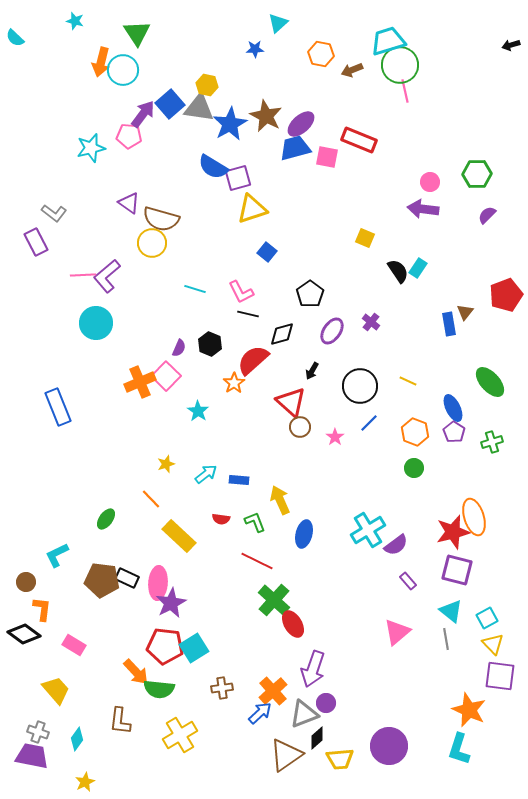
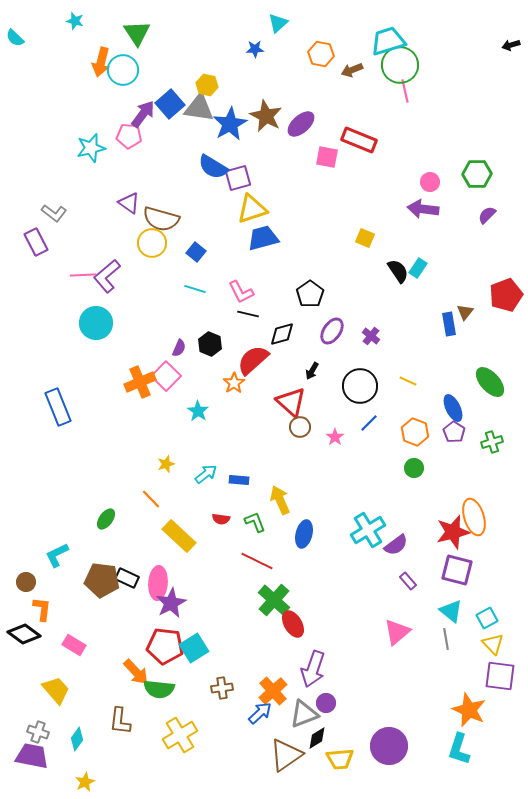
blue trapezoid at (295, 148): moved 32 px left, 90 px down
blue square at (267, 252): moved 71 px left
purple cross at (371, 322): moved 14 px down
black diamond at (317, 738): rotated 10 degrees clockwise
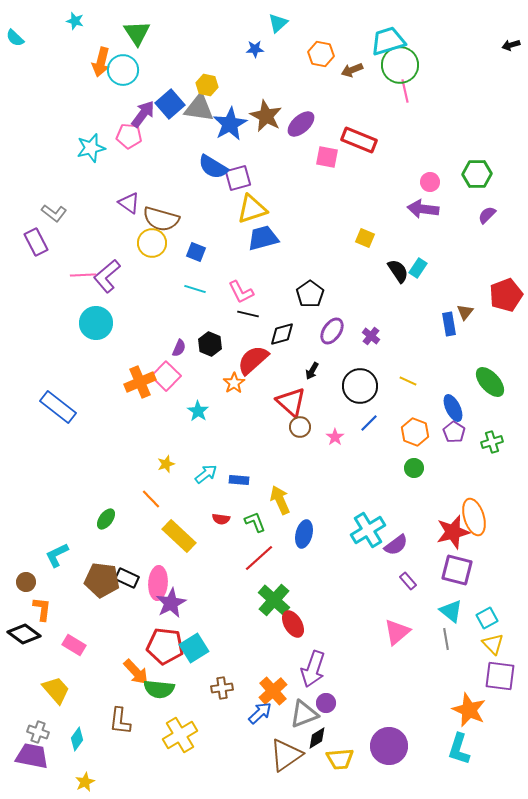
blue square at (196, 252): rotated 18 degrees counterclockwise
blue rectangle at (58, 407): rotated 30 degrees counterclockwise
red line at (257, 561): moved 2 px right, 3 px up; rotated 68 degrees counterclockwise
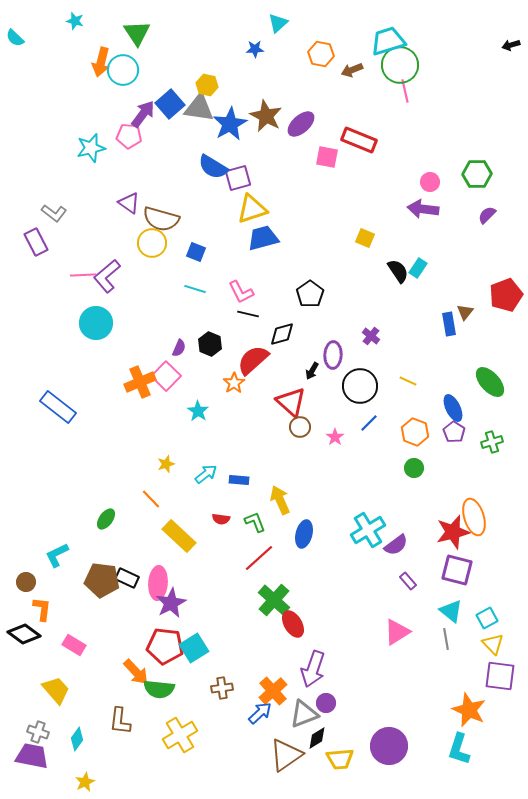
purple ellipse at (332, 331): moved 1 px right, 24 px down; rotated 32 degrees counterclockwise
pink triangle at (397, 632): rotated 8 degrees clockwise
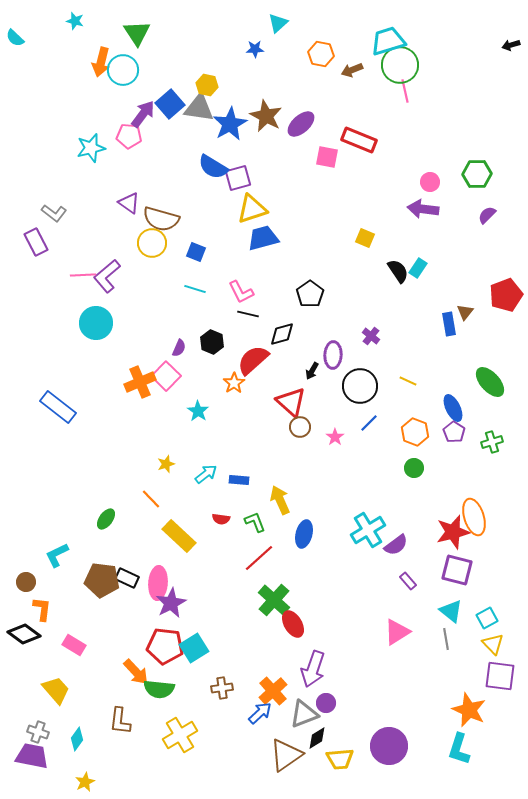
black hexagon at (210, 344): moved 2 px right, 2 px up
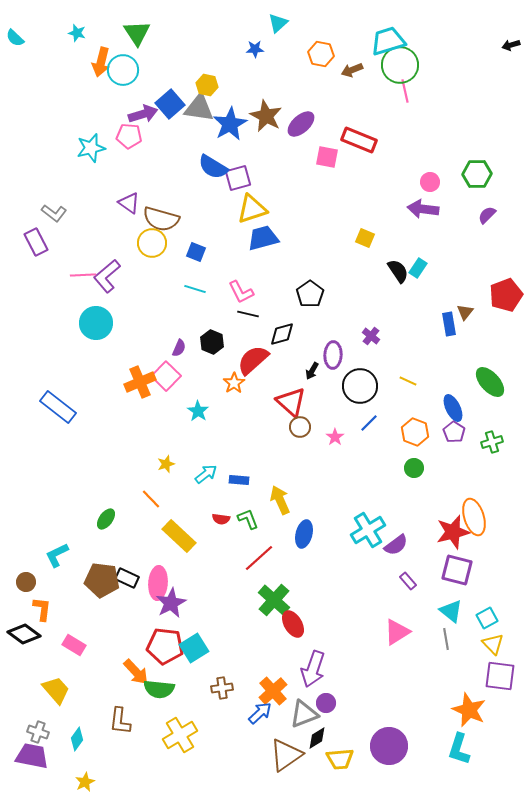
cyan star at (75, 21): moved 2 px right, 12 px down
purple arrow at (143, 114): rotated 36 degrees clockwise
green L-shape at (255, 522): moved 7 px left, 3 px up
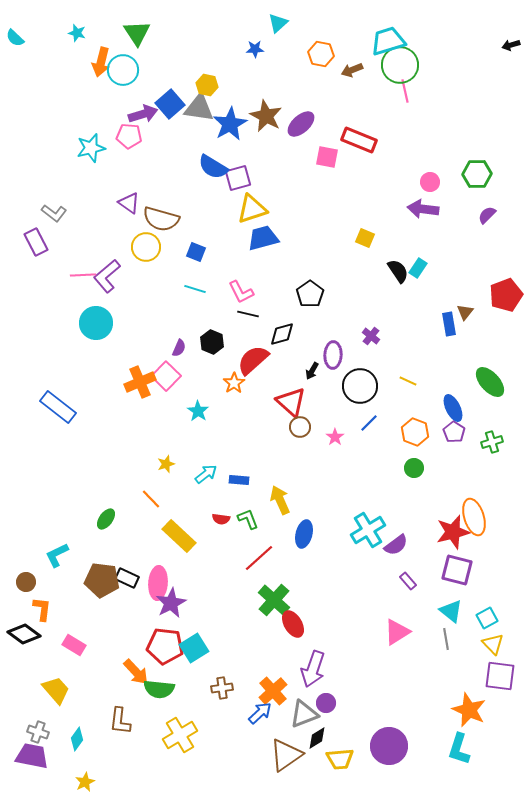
yellow circle at (152, 243): moved 6 px left, 4 px down
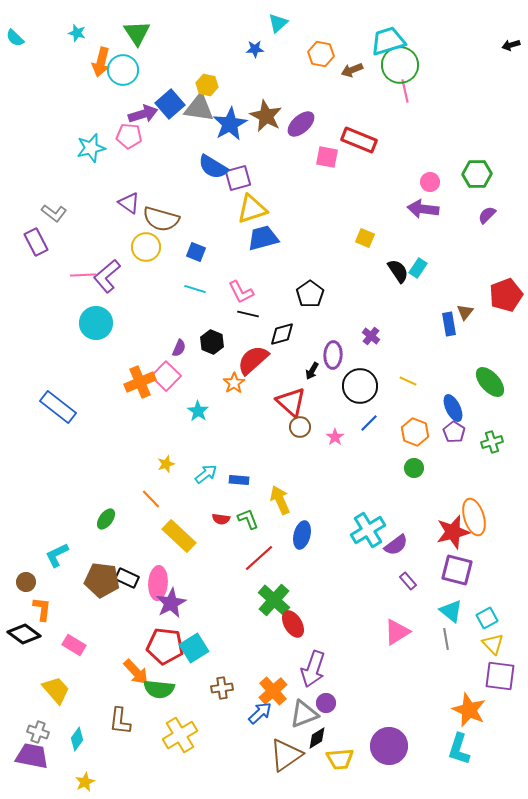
blue ellipse at (304, 534): moved 2 px left, 1 px down
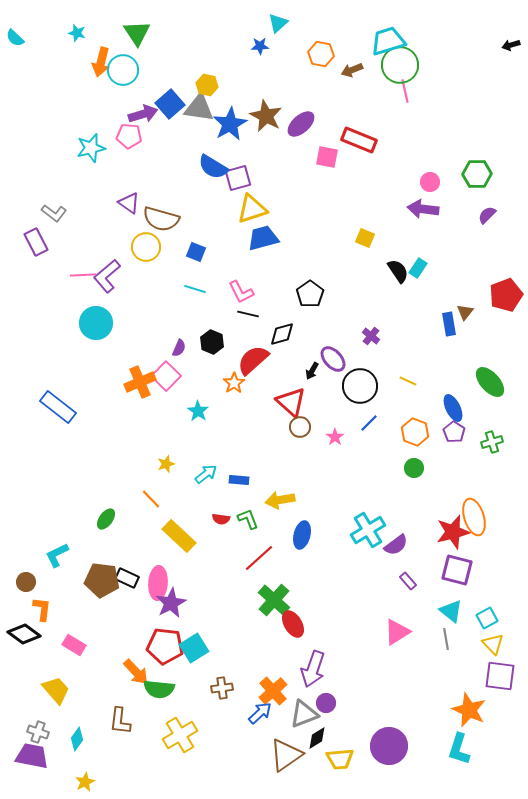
blue star at (255, 49): moved 5 px right, 3 px up
purple ellipse at (333, 355): moved 4 px down; rotated 44 degrees counterclockwise
yellow arrow at (280, 500): rotated 76 degrees counterclockwise
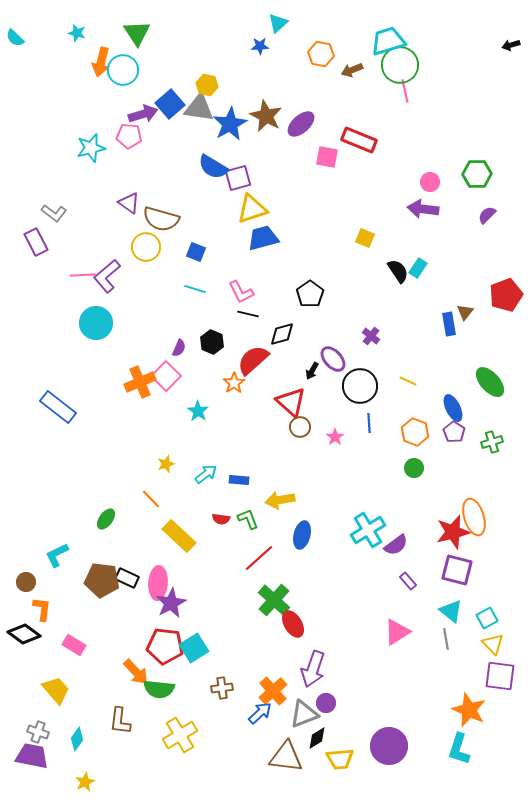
blue line at (369, 423): rotated 48 degrees counterclockwise
brown triangle at (286, 755): moved 2 px down; rotated 42 degrees clockwise
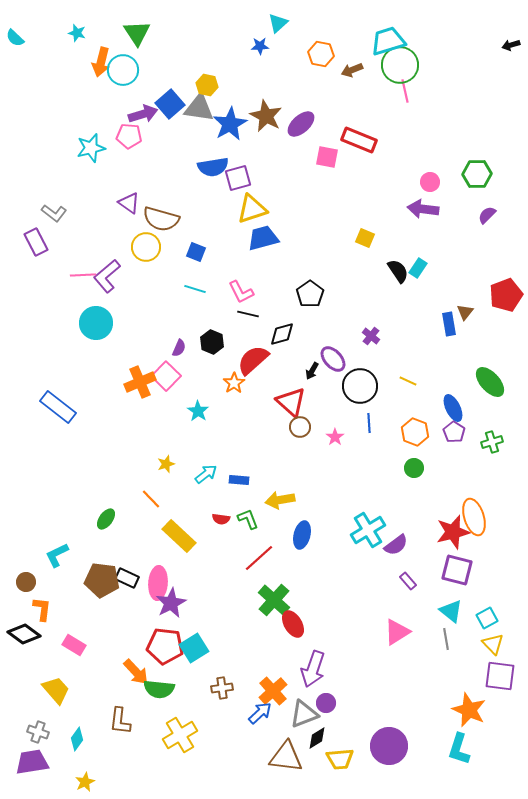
blue semicircle at (213, 167): rotated 40 degrees counterclockwise
purple trapezoid at (32, 756): moved 6 px down; rotated 20 degrees counterclockwise
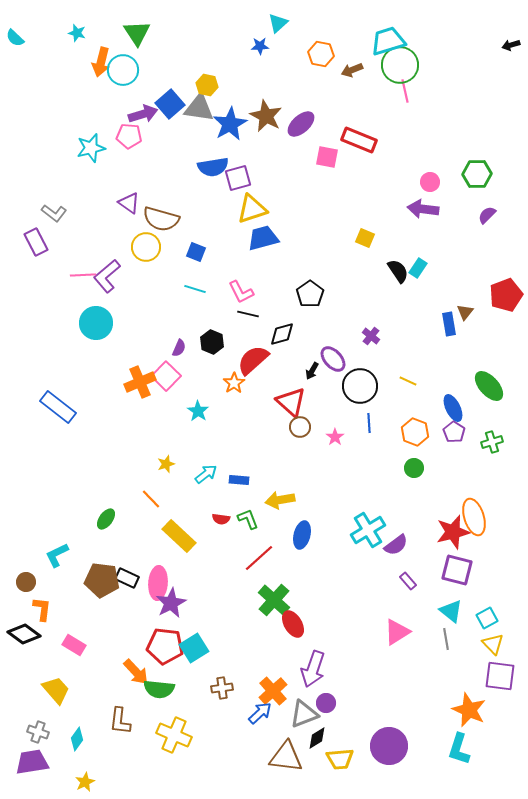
green ellipse at (490, 382): moved 1 px left, 4 px down
yellow cross at (180, 735): moved 6 px left; rotated 36 degrees counterclockwise
